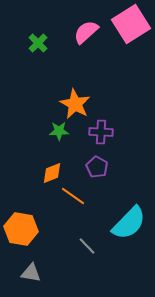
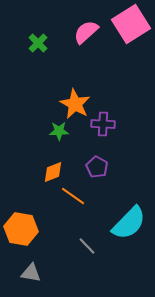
purple cross: moved 2 px right, 8 px up
orange diamond: moved 1 px right, 1 px up
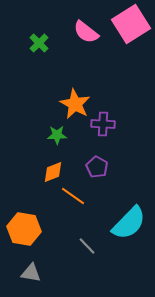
pink semicircle: rotated 100 degrees counterclockwise
green cross: moved 1 px right
green star: moved 2 px left, 4 px down
orange hexagon: moved 3 px right
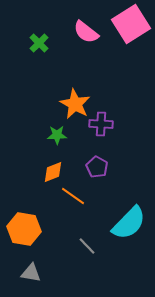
purple cross: moved 2 px left
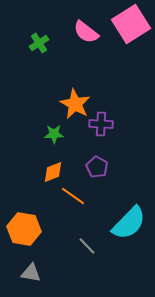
green cross: rotated 12 degrees clockwise
green star: moved 3 px left, 1 px up
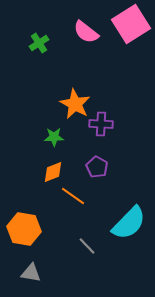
green star: moved 3 px down
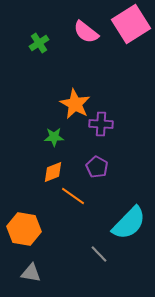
gray line: moved 12 px right, 8 px down
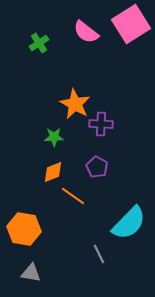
gray line: rotated 18 degrees clockwise
